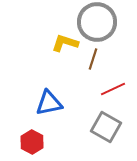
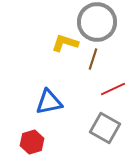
blue triangle: moved 1 px up
gray square: moved 1 px left, 1 px down
red hexagon: rotated 15 degrees clockwise
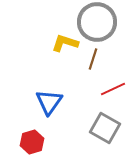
blue triangle: rotated 44 degrees counterclockwise
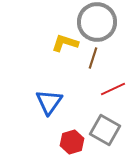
brown line: moved 1 px up
gray square: moved 2 px down
red hexagon: moved 40 px right
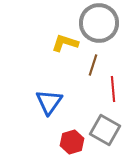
gray circle: moved 2 px right, 1 px down
brown line: moved 7 px down
red line: rotated 70 degrees counterclockwise
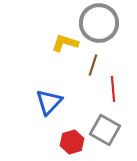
blue triangle: rotated 8 degrees clockwise
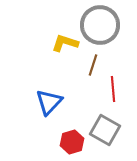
gray circle: moved 1 px right, 2 px down
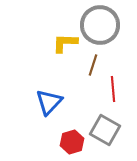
yellow L-shape: rotated 16 degrees counterclockwise
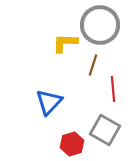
red hexagon: moved 2 px down
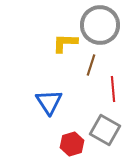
brown line: moved 2 px left
blue triangle: rotated 16 degrees counterclockwise
